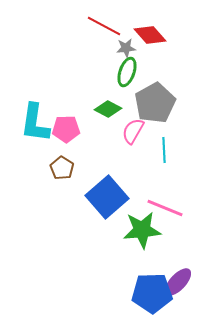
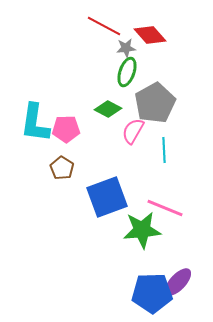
blue square: rotated 21 degrees clockwise
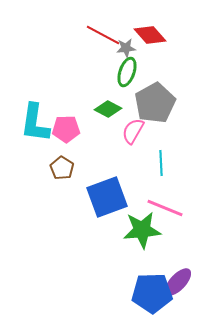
red line: moved 1 px left, 9 px down
cyan line: moved 3 px left, 13 px down
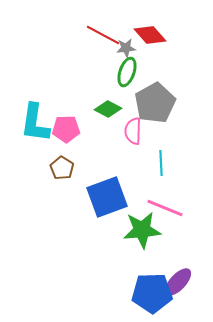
pink semicircle: rotated 28 degrees counterclockwise
